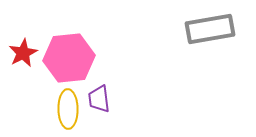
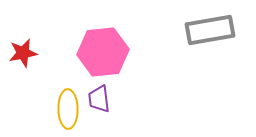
gray rectangle: moved 1 px down
red star: rotated 16 degrees clockwise
pink hexagon: moved 34 px right, 6 px up
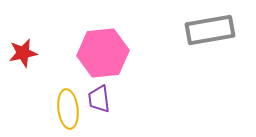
pink hexagon: moved 1 px down
yellow ellipse: rotated 6 degrees counterclockwise
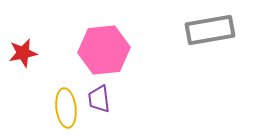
pink hexagon: moved 1 px right, 3 px up
yellow ellipse: moved 2 px left, 1 px up
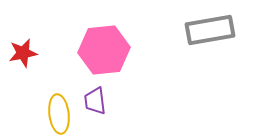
purple trapezoid: moved 4 px left, 2 px down
yellow ellipse: moved 7 px left, 6 px down
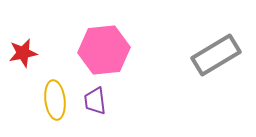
gray rectangle: moved 6 px right, 25 px down; rotated 21 degrees counterclockwise
yellow ellipse: moved 4 px left, 14 px up
